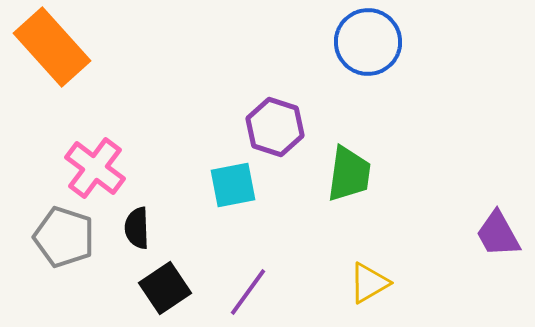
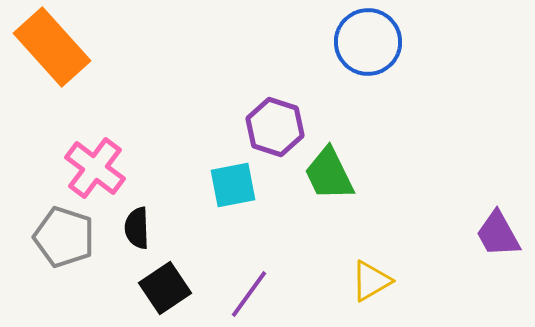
green trapezoid: moved 20 px left; rotated 146 degrees clockwise
yellow triangle: moved 2 px right, 2 px up
purple line: moved 1 px right, 2 px down
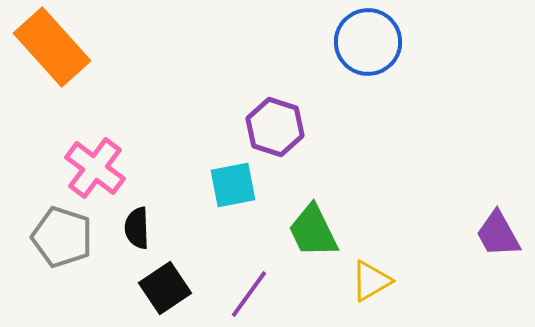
green trapezoid: moved 16 px left, 57 px down
gray pentagon: moved 2 px left
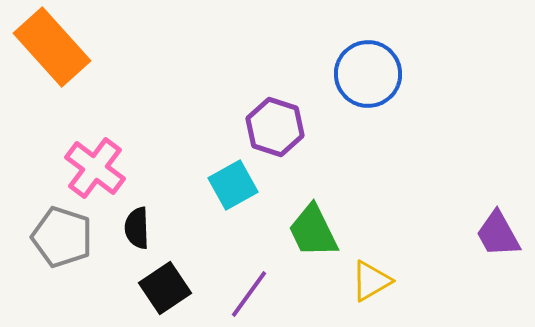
blue circle: moved 32 px down
cyan square: rotated 18 degrees counterclockwise
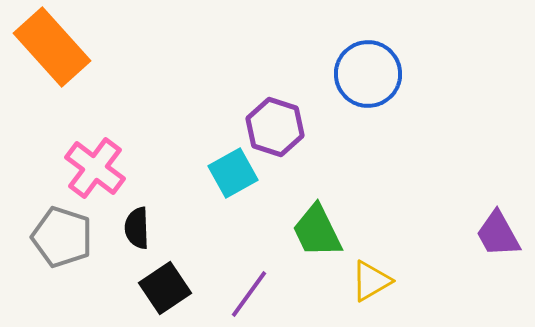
cyan square: moved 12 px up
green trapezoid: moved 4 px right
